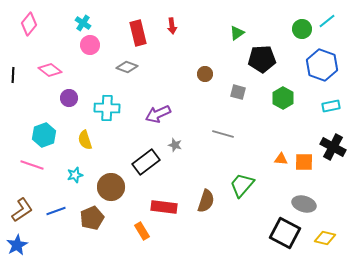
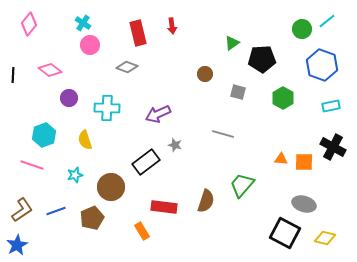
green triangle at (237, 33): moved 5 px left, 10 px down
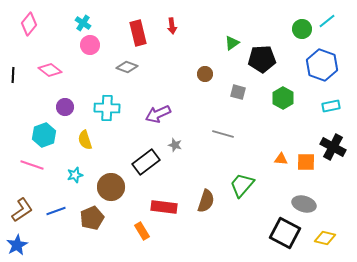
purple circle at (69, 98): moved 4 px left, 9 px down
orange square at (304, 162): moved 2 px right
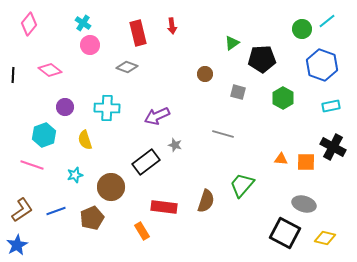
purple arrow at (158, 114): moved 1 px left, 2 px down
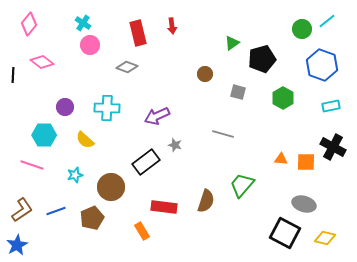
black pentagon at (262, 59): rotated 12 degrees counterclockwise
pink diamond at (50, 70): moved 8 px left, 8 px up
cyan hexagon at (44, 135): rotated 20 degrees clockwise
yellow semicircle at (85, 140): rotated 30 degrees counterclockwise
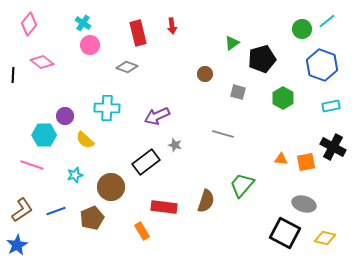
purple circle at (65, 107): moved 9 px down
orange square at (306, 162): rotated 12 degrees counterclockwise
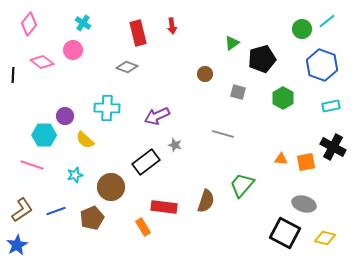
pink circle at (90, 45): moved 17 px left, 5 px down
orange rectangle at (142, 231): moved 1 px right, 4 px up
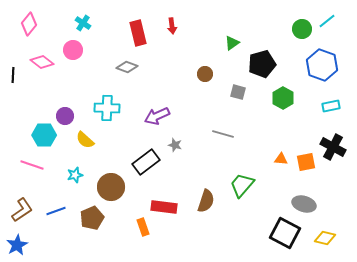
black pentagon at (262, 59): moved 5 px down
orange rectangle at (143, 227): rotated 12 degrees clockwise
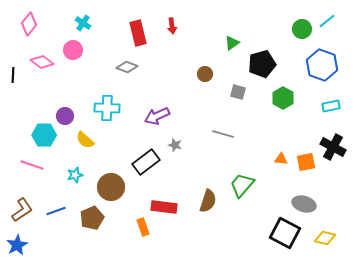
brown semicircle at (206, 201): moved 2 px right
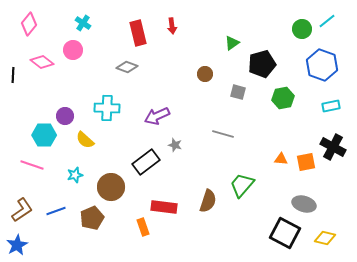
green hexagon at (283, 98): rotated 20 degrees clockwise
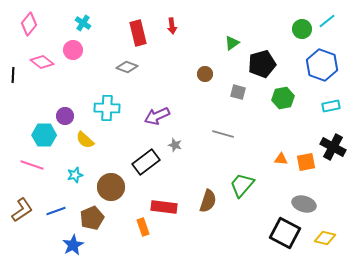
blue star at (17, 245): moved 56 px right
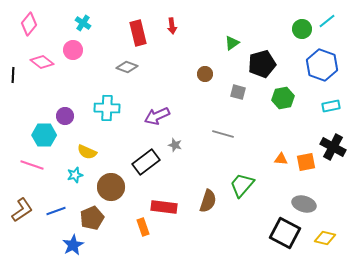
yellow semicircle at (85, 140): moved 2 px right, 12 px down; rotated 18 degrees counterclockwise
